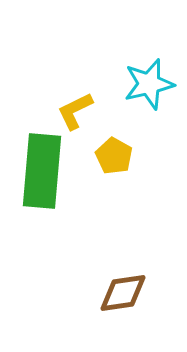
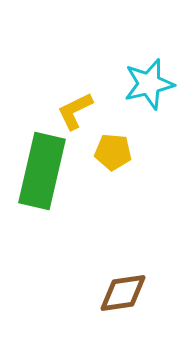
yellow pentagon: moved 1 px left, 4 px up; rotated 24 degrees counterclockwise
green rectangle: rotated 8 degrees clockwise
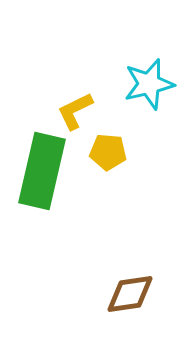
yellow pentagon: moved 5 px left
brown diamond: moved 7 px right, 1 px down
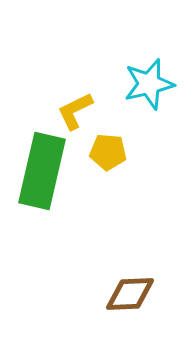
brown diamond: rotated 6 degrees clockwise
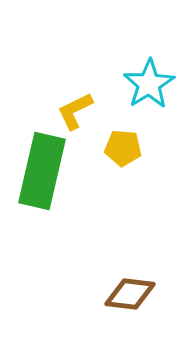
cyan star: rotated 18 degrees counterclockwise
yellow pentagon: moved 15 px right, 4 px up
brown diamond: rotated 9 degrees clockwise
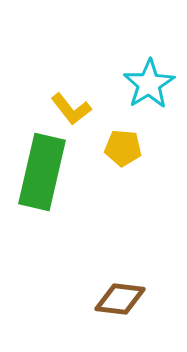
yellow L-shape: moved 4 px left, 2 px up; rotated 102 degrees counterclockwise
green rectangle: moved 1 px down
brown diamond: moved 10 px left, 5 px down
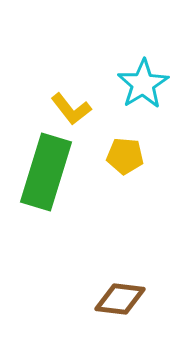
cyan star: moved 6 px left
yellow pentagon: moved 2 px right, 8 px down
green rectangle: moved 4 px right; rotated 4 degrees clockwise
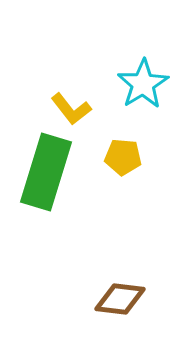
yellow pentagon: moved 2 px left, 1 px down
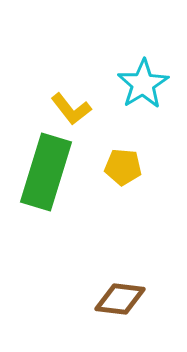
yellow pentagon: moved 10 px down
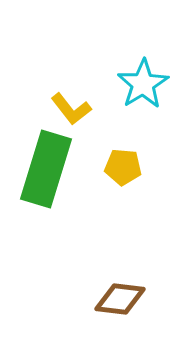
green rectangle: moved 3 px up
